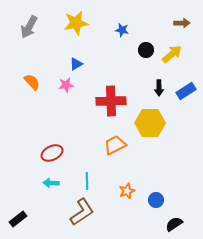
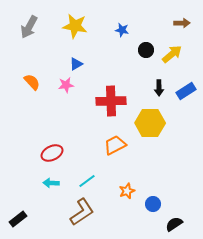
yellow star: moved 1 px left, 3 px down; rotated 20 degrees clockwise
cyan line: rotated 54 degrees clockwise
blue circle: moved 3 px left, 4 px down
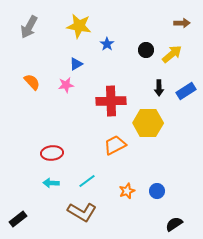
yellow star: moved 4 px right
blue star: moved 15 px left, 14 px down; rotated 24 degrees clockwise
yellow hexagon: moved 2 px left
red ellipse: rotated 20 degrees clockwise
blue circle: moved 4 px right, 13 px up
brown L-shape: rotated 64 degrees clockwise
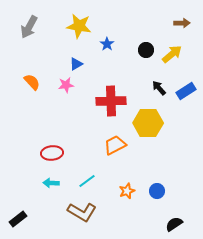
black arrow: rotated 140 degrees clockwise
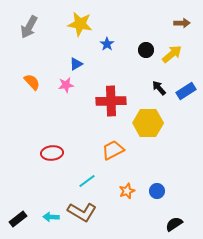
yellow star: moved 1 px right, 2 px up
orange trapezoid: moved 2 px left, 5 px down
cyan arrow: moved 34 px down
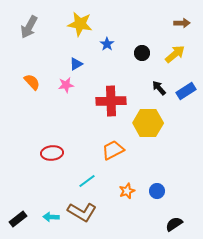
black circle: moved 4 px left, 3 px down
yellow arrow: moved 3 px right
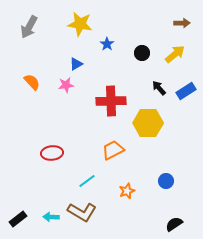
blue circle: moved 9 px right, 10 px up
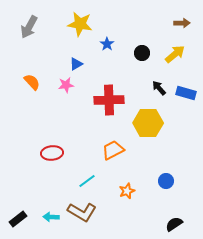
blue rectangle: moved 2 px down; rotated 48 degrees clockwise
red cross: moved 2 px left, 1 px up
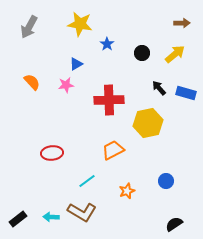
yellow hexagon: rotated 12 degrees counterclockwise
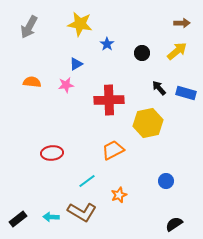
yellow arrow: moved 2 px right, 3 px up
orange semicircle: rotated 42 degrees counterclockwise
orange star: moved 8 px left, 4 px down
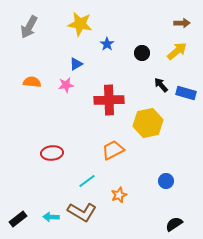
black arrow: moved 2 px right, 3 px up
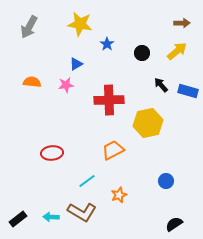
blue rectangle: moved 2 px right, 2 px up
